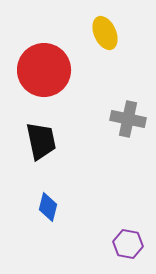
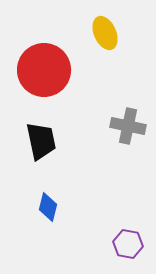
gray cross: moved 7 px down
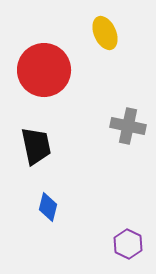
black trapezoid: moved 5 px left, 5 px down
purple hexagon: rotated 16 degrees clockwise
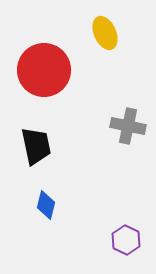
blue diamond: moved 2 px left, 2 px up
purple hexagon: moved 2 px left, 4 px up
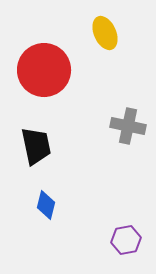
purple hexagon: rotated 24 degrees clockwise
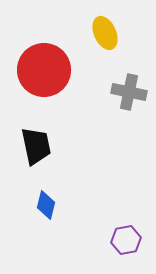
gray cross: moved 1 px right, 34 px up
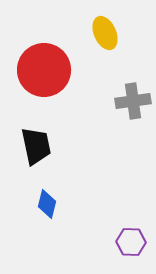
gray cross: moved 4 px right, 9 px down; rotated 20 degrees counterclockwise
blue diamond: moved 1 px right, 1 px up
purple hexagon: moved 5 px right, 2 px down; rotated 12 degrees clockwise
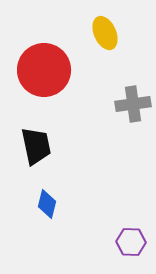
gray cross: moved 3 px down
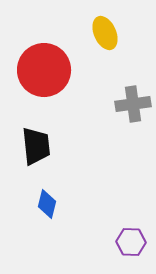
black trapezoid: rotated 6 degrees clockwise
